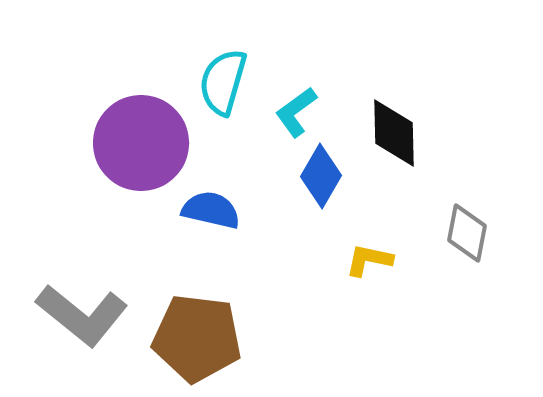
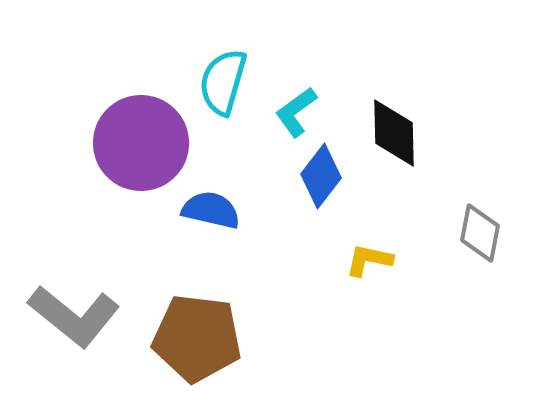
blue diamond: rotated 8 degrees clockwise
gray diamond: moved 13 px right
gray L-shape: moved 8 px left, 1 px down
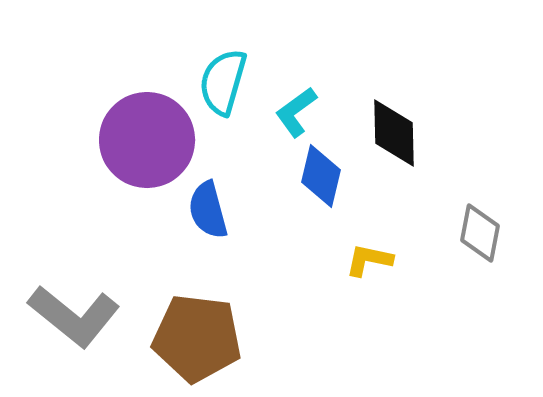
purple circle: moved 6 px right, 3 px up
blue diamond: rotated 24 degrees counterclockwise
blue semicircle: moved 3 px left; rotated 118 degrees counterclockwise
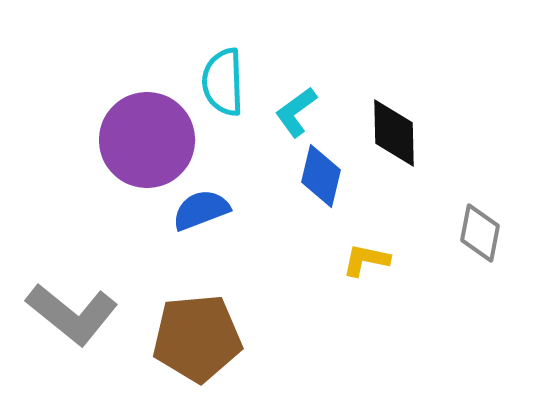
cyan semicircle: rotated 18 degrees counterclockwise
blue semicircle: moved 7 px left; rotated 84 degrees clockwise
yellow L-shape: moved 3 px left
gray L-shape: moved 2 px left, 2 px up
brown pentagon: rotated 12 degrees counterclockwise
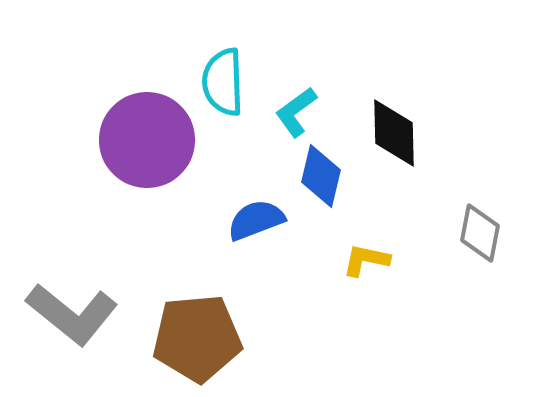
blue semicircle: moved 55 px right, 10 px down
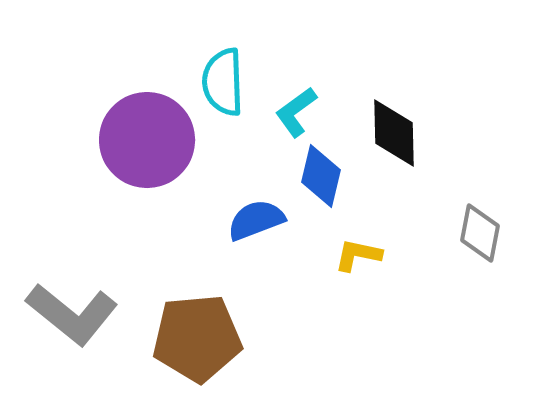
yellow L-shape: moved 8 px left, 5 px up
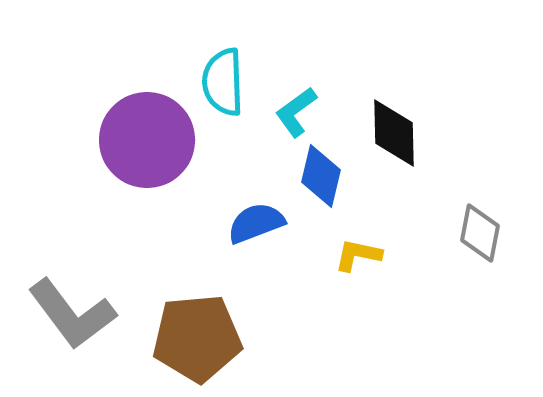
blue semicircle: moved 3 px down
gray L-shape: rotated 14 degrees clockwise
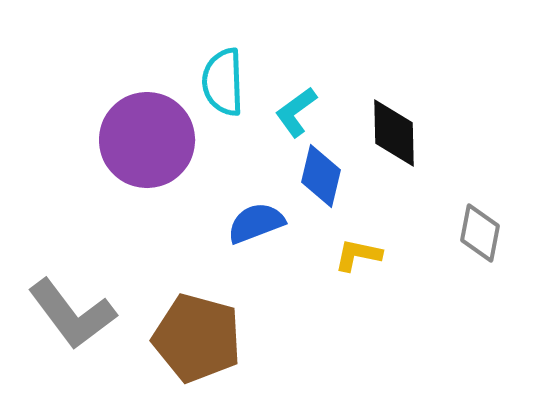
brown pentagon: rotated 20 degrees clockwise
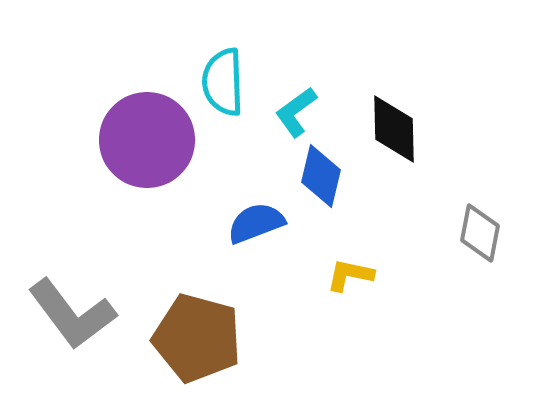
black diamond: moved 4 px up
yellow L-shape: moved 8 px left, 20 px down
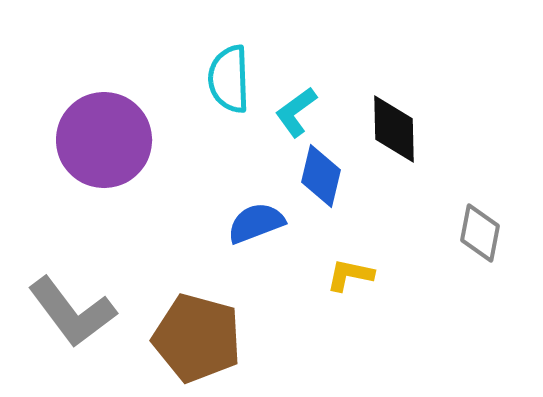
cyan semicircle: moved 6 px right, 3 px up
purple circle: moved 43 px left
gray L-shape: moved 2 px up
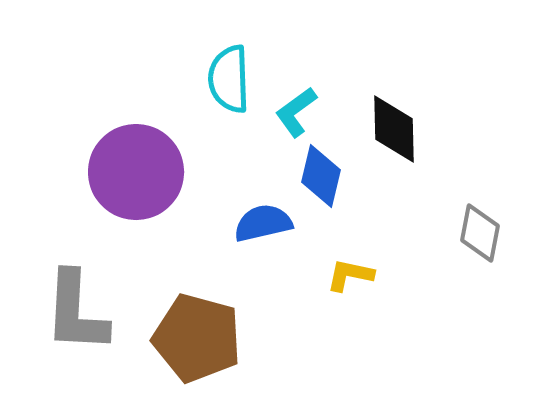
purple circle: moved 32 px right, 32 px down
blue semicircle: moved 7 px right; rotated 8 degrees clockwise
gray L-shape: moved 4 px right; rotated 40 degrees clockwise
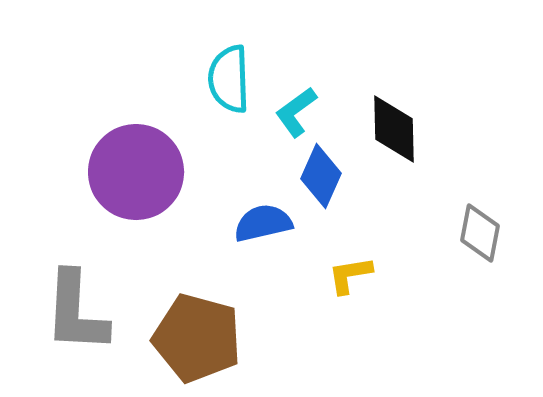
blue diamond: rotated 10 degrees clockwise
yellow L-shape: rotated 21 degrees counterclockwise
